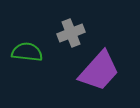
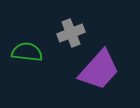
purple trapezoid: moved 1 px up
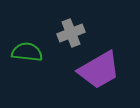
purple trapezoid: rotated 18 degrees clockwise
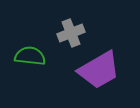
green semicircle: moved 3 px right, 4 px down
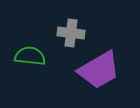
gray cross: rotated 28 degrees clockwise
